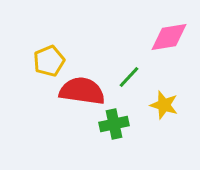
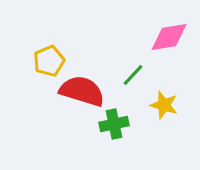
green line: moved 4 px right, 2 px up
red semicircle: rotated 9 degrees clockwise
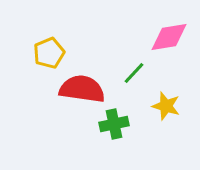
yellow pentagon: moved 8 px up
green line: moved 1 px right, 2 px up
red semicircle: moved 2 px up; rotated 9 degrees counterclockwise
yellow star: moved 2 px right, 1 px down
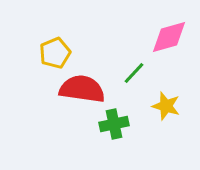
pink diamond: rotated 6 degrees counterclockwise
yellow pentagon: moved 6 px right
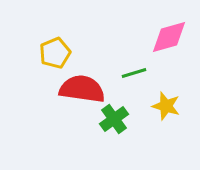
green line: rotated 30 degrees clockwise
green cross: moved 5 px up; rotated 24 degrees counterclockwise
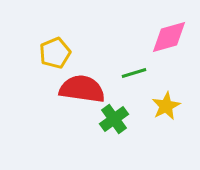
yellow star: rotated 28 degrees clockwise
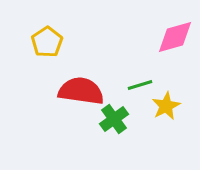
pink diamond: moved 6 px right
yellow pentagon: moved 8 px left, 11 px up; rotated 12 degrees counterclockwise
green line: moved 6 px right, 12 px down
red semicircle: moved 1 px left, 2 px down
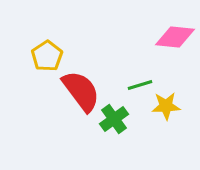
pink diamond: rotated 21 degrees clockwise
yellow pentagon: moved 14 px down
red semicircle: rotated 45 degrees clockwise
yellow star: rotated 24 degrees clockwise
